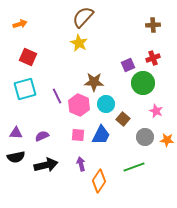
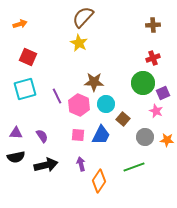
purple square: moved 35 px right, 28 px down
purple semicircle: rotated 80 degrees clockwise
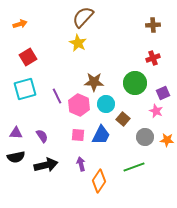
yellow star: moved 1 px left
red square: rotated 36 degrees clockwise
green circle: moved 8 px left
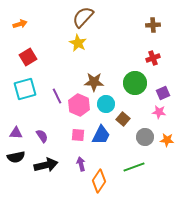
pink star: moved 3 px right, 1 px down; rotated 16 degrees counterclockwise
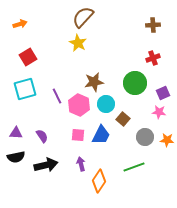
brown star: rotated 12 degrees counterclockwise
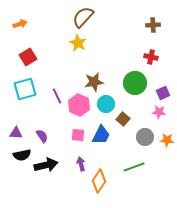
red cross: moved 2 px left, 1 px up; rotated 32 degrees clockwise
black semicircle: moved 6 px right, 2 px up
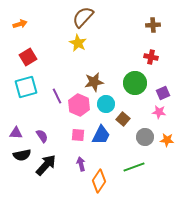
cyan square: moved 1 px right, 2 px up
black arrow: rotated 35 degrees counterclockwise
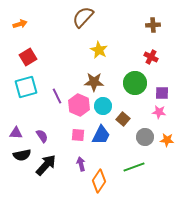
yellow star: moved 21 px right, 7 px down
red cross: rotated 16 degrees clockwise
brown star: rotated 12 degrees clockwise
purple square: moved 1 px left; rotated 24 degrees clockwise
cyan circle: moved 3 px left, 2 px down
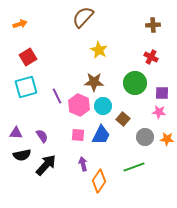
orange star: moved 1 px up
purple arrow: moved 2 px right
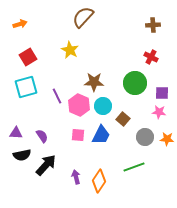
yellow star: moved 29 px left
purple arrow: moved 7 px left, 13 px down
